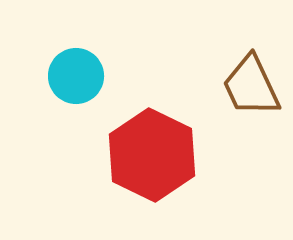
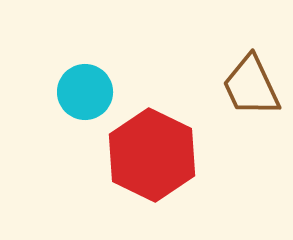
cyan circle: moved 9 px right, 16 px down
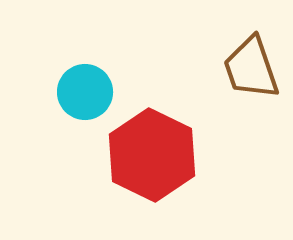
brown trapezoid: moved 18 px up; rotated 6 degrees clockwise
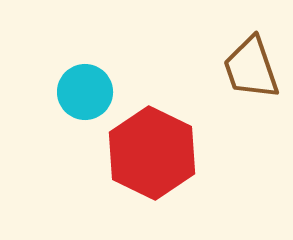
red hexagon: moved 2 px up
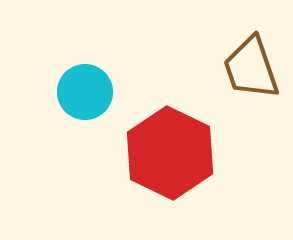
red hexagon: moved 18 px right
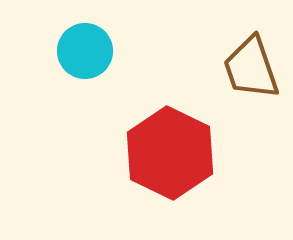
cyan circle: moved 41 px up
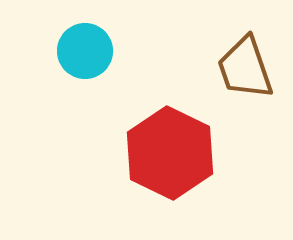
brown trapezoid: moved 6 px left
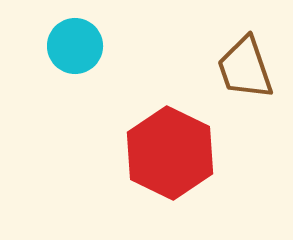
cyan circle: moved 10 px left, 5 px up
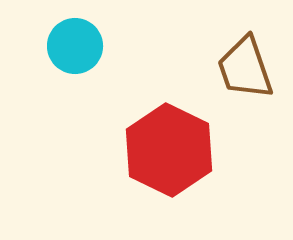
red hexagon: moved 1 px left, 3 px up
